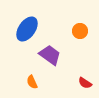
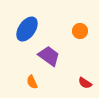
purple trapezoid: moved 1 px left, 1 px down
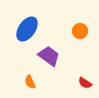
orange semicircle: moved 2 px left
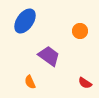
blue ellipse: moved 2 px left, 8 px up
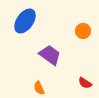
orange circle: moved 3 px right
purple trapezoid: moved 1 px right, 1 px up
orange semicircle: moved 9 px right, 6 px down
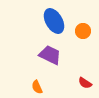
blue ellipse: moved 29 px right; rotated 65 degrees counterclockwise
purple trapezoid: rotated 10 degrees counterclockwise
orange semicircle: moved 2 px left, 1 px up
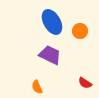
blue ellipse: moved 2 px left, 1 px down
orange circle: moved 3 px left
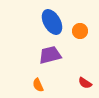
purple trapezoid: rotated 40 degrees counterclockwise
orange semicircle: moved 1 px right, 2 px up
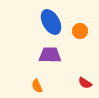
blue ellipse: moved 1 px left
purple trapezoid: rotated 15 degrees clockwise
orange semicircle: moved 1 px left, 1 px down
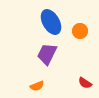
purple trapezoid: moved 3 px left, 1 px up; rotated 65 degrees counterclockwise
orange semicircle: rotated 88 degrees counterclockwise
